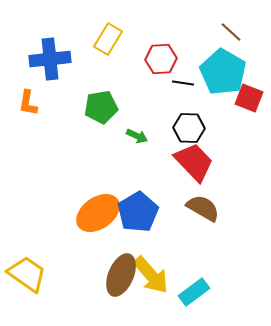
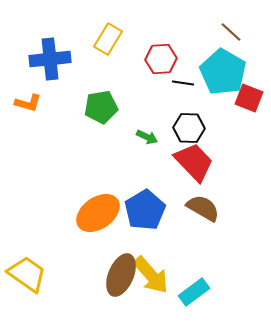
orange L-shape: rotated 84 degrees counterclockwise
green arrow: moved 10 px right, 1 px down
blue pentagon: moved 7 px right, 2 px up
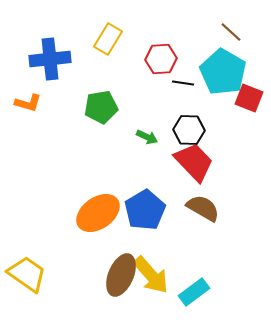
black hexagon: moved 2 px down
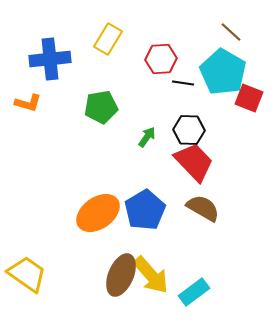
green arrow: rotated 80 degrees counterclockwise
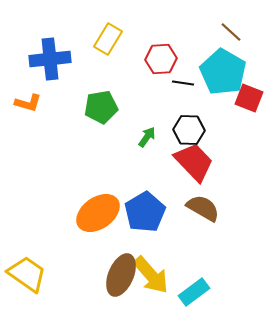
blue pentagon: moved 2 px down
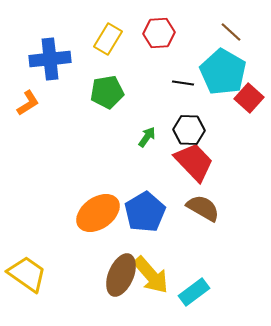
red hexagon: moved 2 px left, 26 px up
red square: rotated 20 degrees clockwise
orange L-shape: rotated 48 degrees counterclockwise
green pentagon: moved 6 px right, 15 px up
